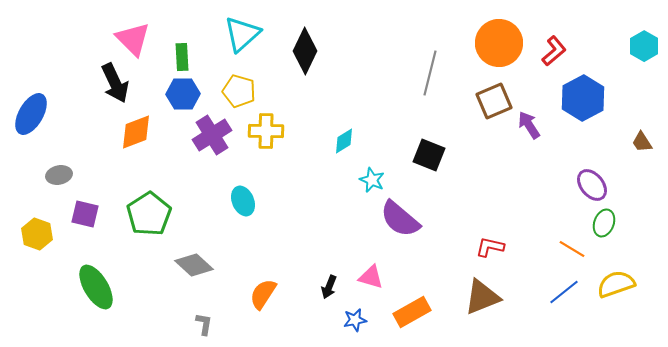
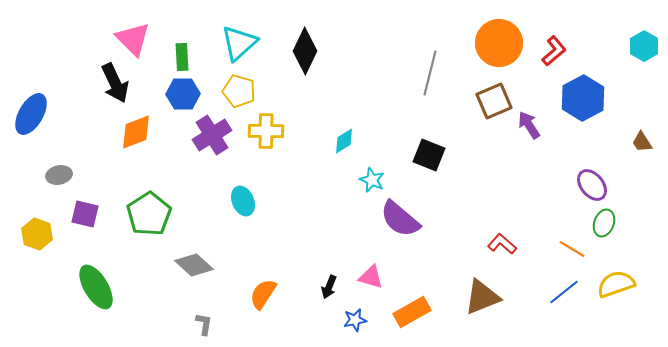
cyan triangle at (242, 34): moved 3 px left, 9 px down
red L-shape at (490, 247): moved 12 px right, 3 px up; rotated 28 degrees clockwise
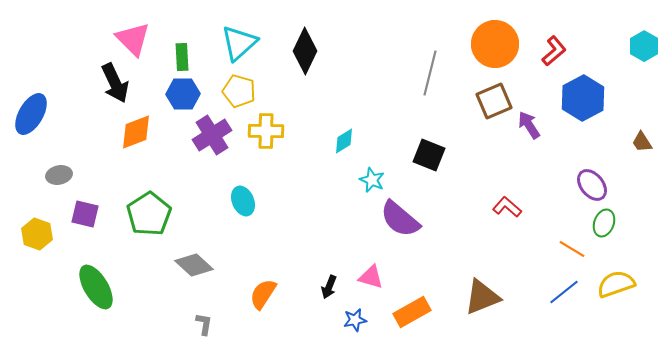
orange circle at (499, 43): moved 4 px left, 1 px down
red L-shape at (502, 244): moved 5 px right, 37 px up
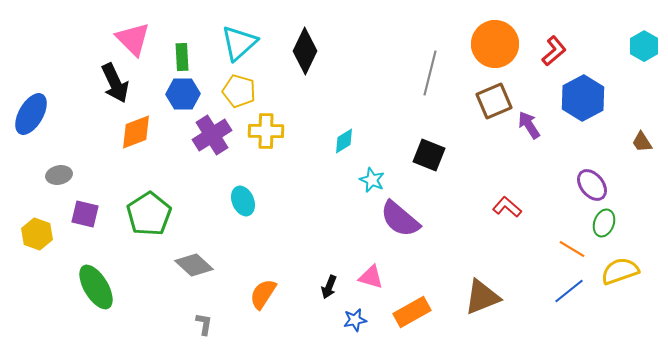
yellow semicircle at (616, 284): moved 4 px right, 13 px up
blue line at (564, 292): moved 5 px right, 1 px up
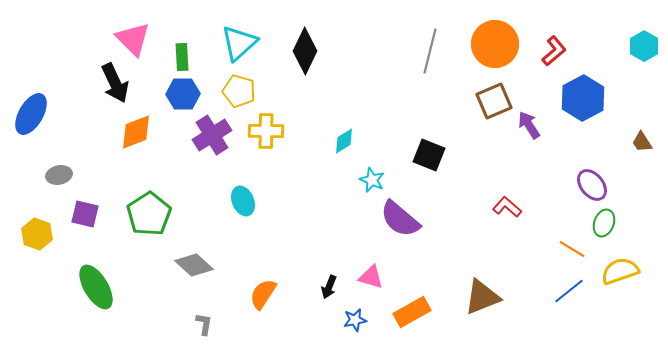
gray line at (430, 73): moved 22 px up
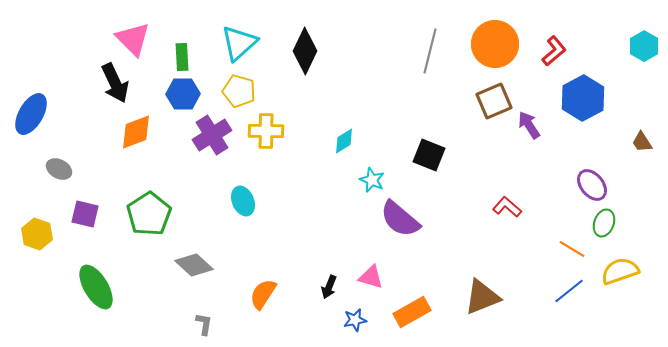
gray ellipse at (59, 175): moved 6 px up; rotated 40 degrees clockwise
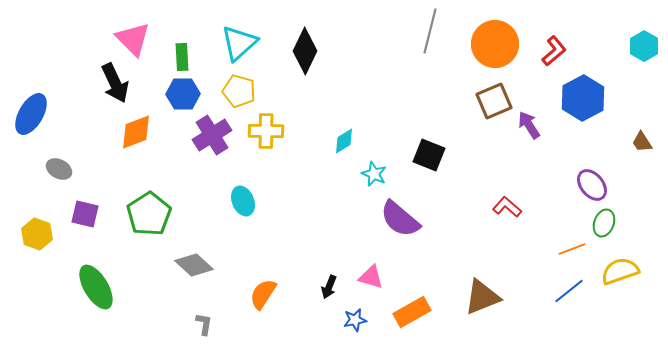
gray line at (430, 51): moved 20 px up
cyan star at (372, 180): moved 2 px right, 6 px up
orange line at (572, 249): rotated 52 degrees counterclockwise
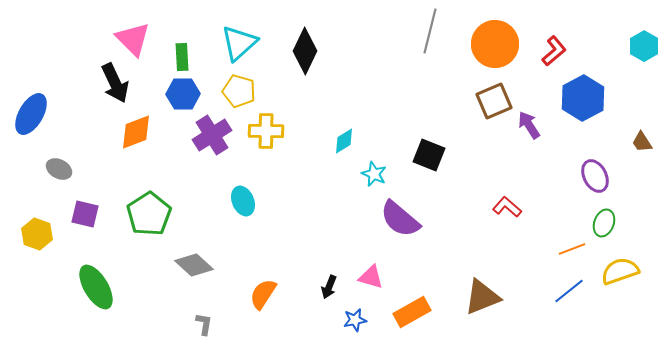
purple ellipse at (592, 185): moved 3 px right, 9 px up; rotated 12 degrees clockwise
